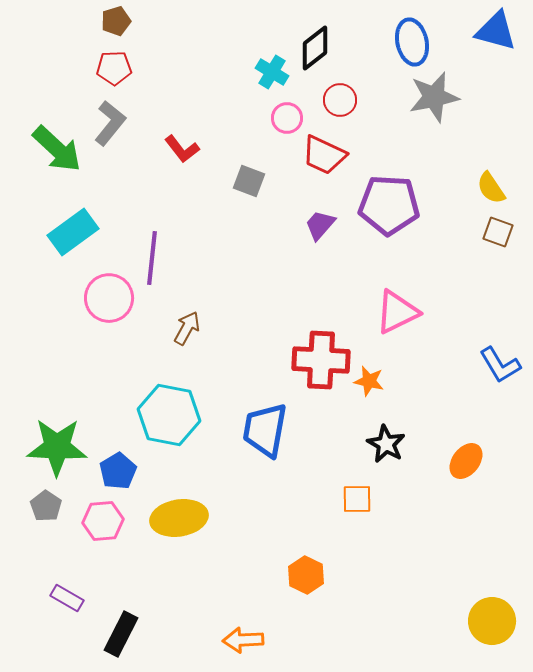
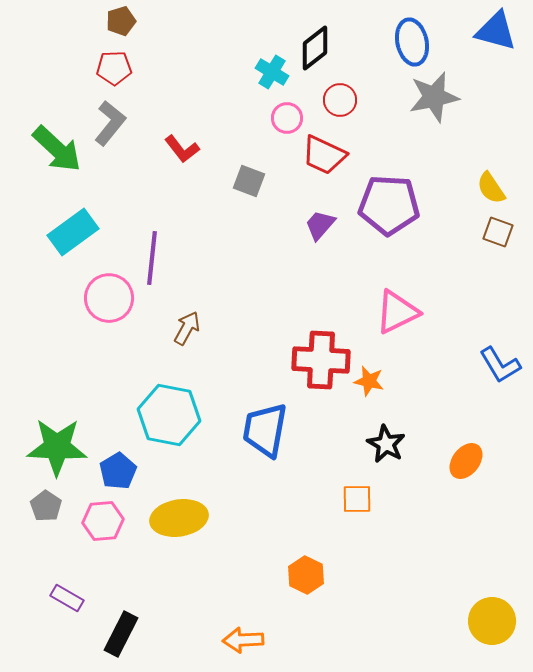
brown pentagon at (116, 21): moved 5 px right
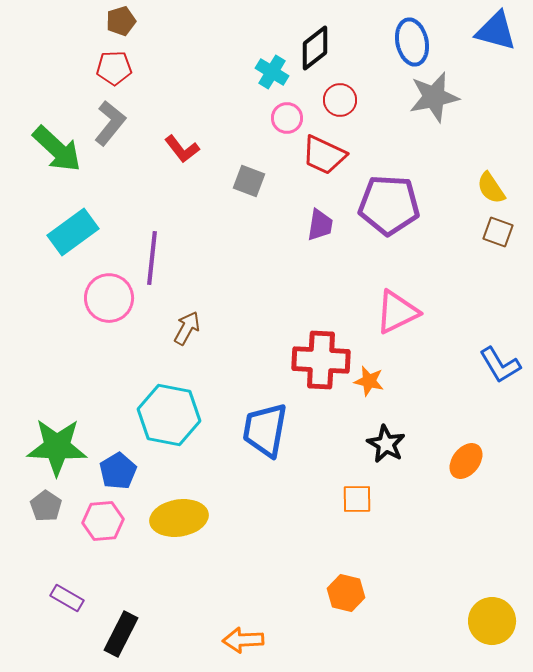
purple trapezoid at (320, 225): rotated 148 degrees clockwise
orange hexagon at (306, 575): moved 40 px right, 18 px down; rotated 12 degrees counterclockwise
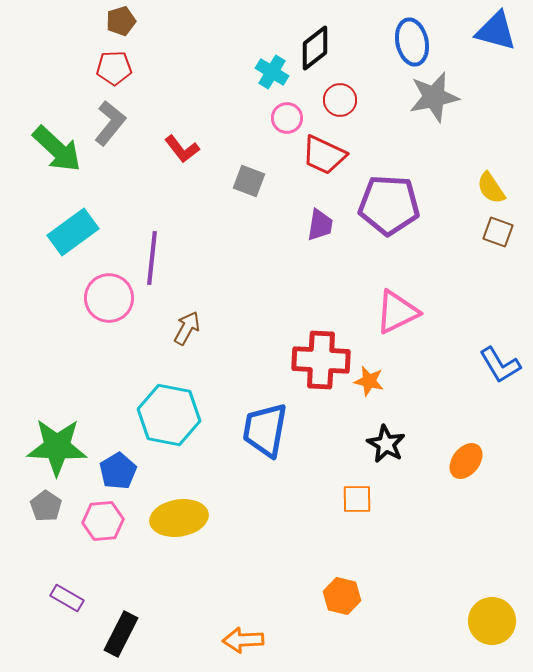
orange hexagon at (346, 593): moved 4 px left, 3 px down
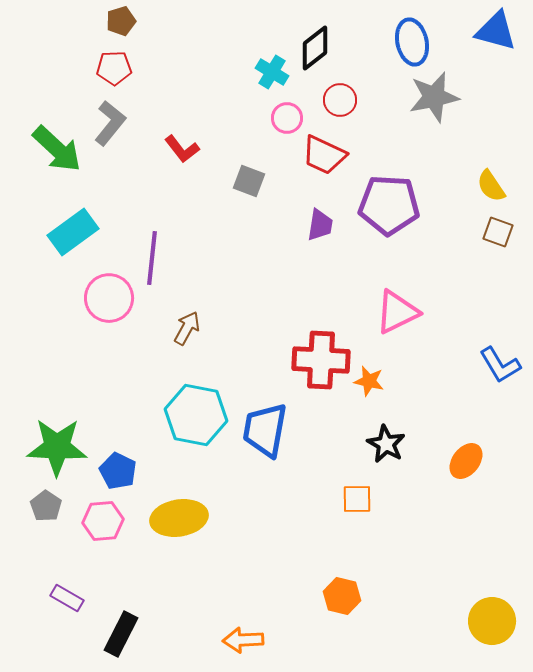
yellow semicircle at (491, 188): moved 2 px up
cyan hexagon at (169, 415): moved 27 px right
blue pentagon at (118, 471): rotated 15 degrees counterclockwise
